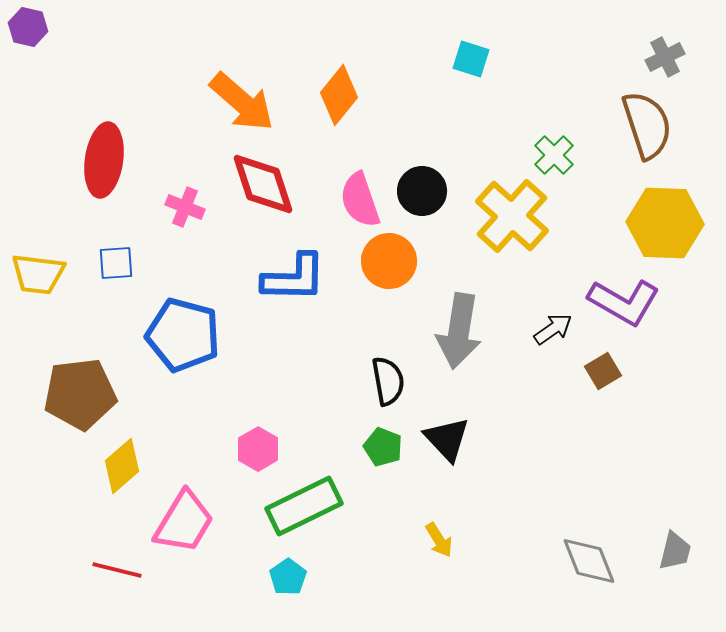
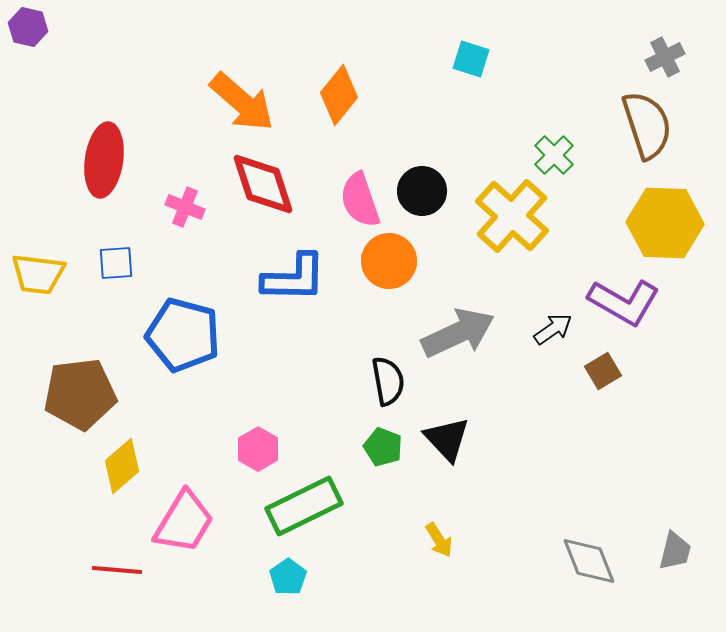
gray arrow: moved 1 px left, 2 px down; rotated 124 degrees counterclockwise
red line: rotated 9 degrees counterclockwise
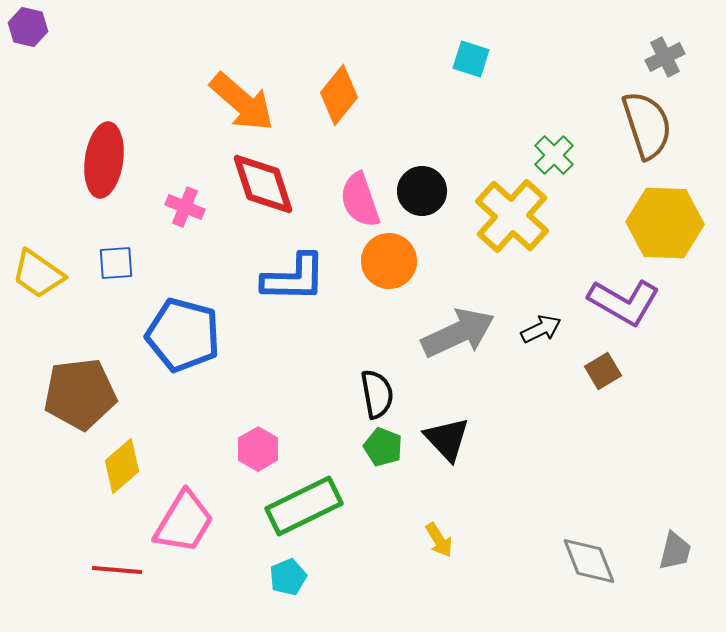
yellow trapezoid: rotated 28 degrees clockwise
black arrow: moved 12 px left; rotated 9 degrees clockwise
black semicircle: moved 11 px left, 13 px down
cyan pentagon: rotated 12 degrees clockwise
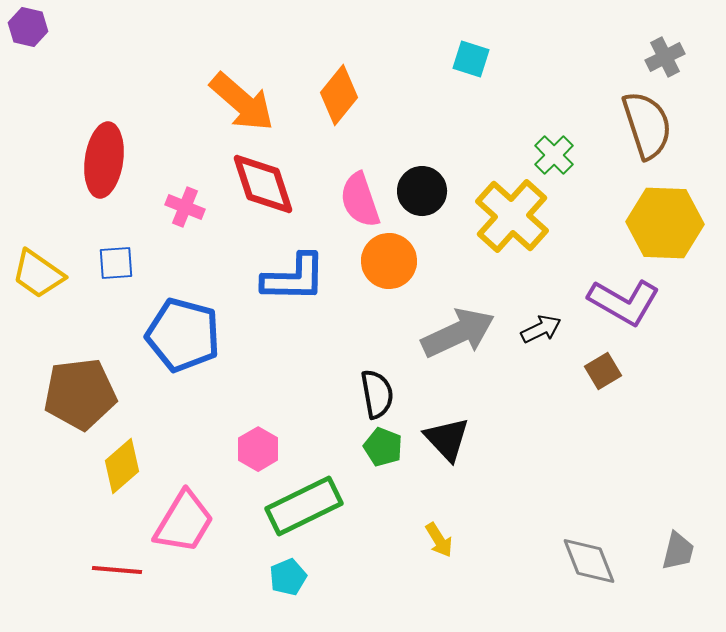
gray trapezoid: moved 3 px right
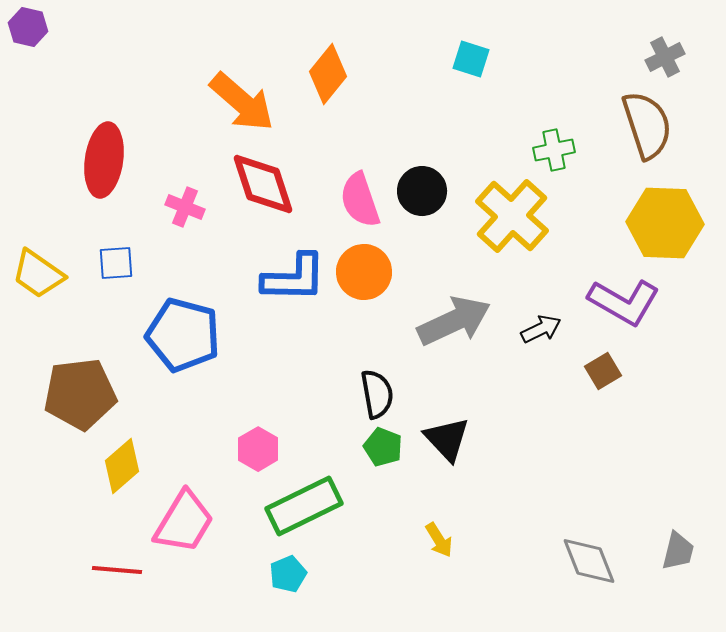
orange diamond: moved 11 px left, 21 px up
green cross: moved 5 px up; rotated 33 degrees clockwise
orange circle: moved 25 px left, 11 px down
gray arrow: moved 4 px left, 12 px up
cyan pentagon: moved 3 px up
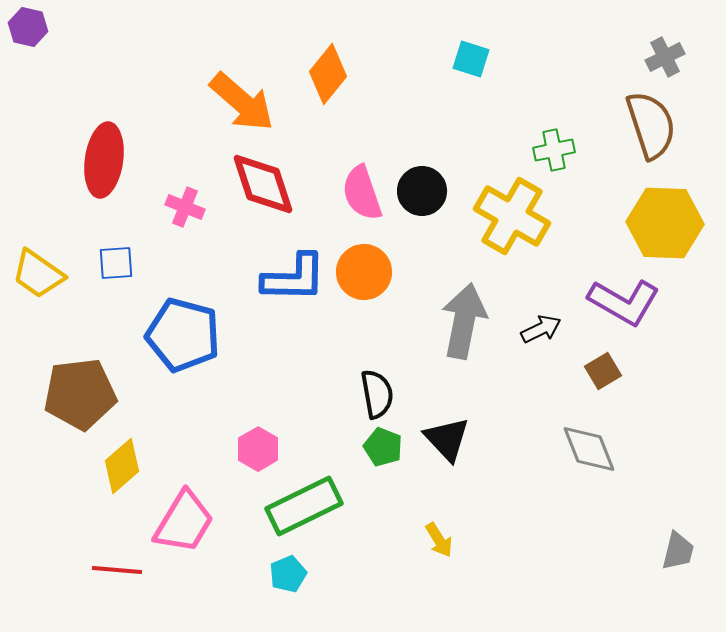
brown semicircle: moved 4 px right
pink semicircle: moved 2 px right, 7 px up
yellow cross: rotated 12 degrees counterclockwise
gray arrow: moved 10 px right; rotated 54 degrees counterclockwise
gray diamond: moved 112 px up
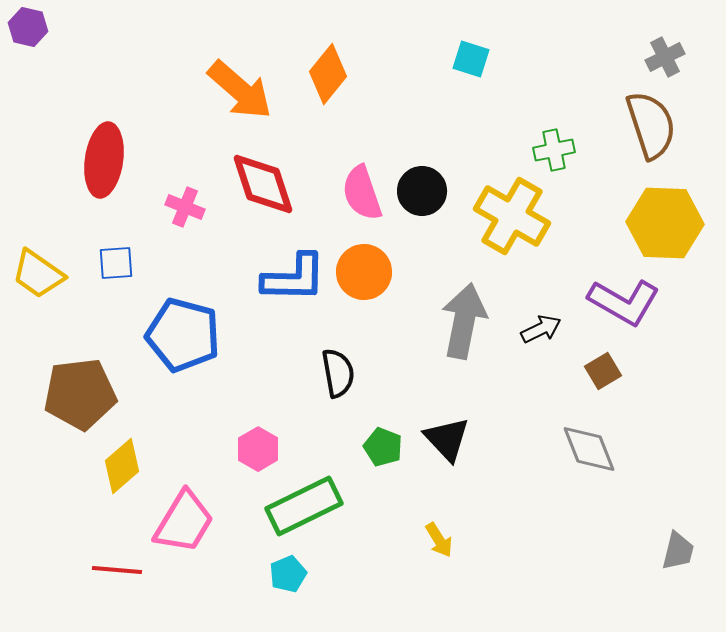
orange arrow: moved 2 px left, 12 px up
black semicircle: moved 39 px left, 21 px up
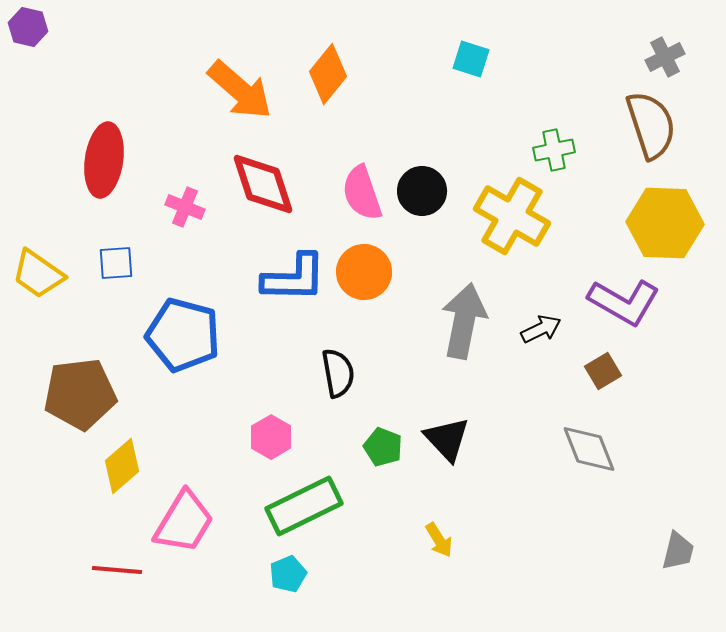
pink hexagon: moved 13 px right, 12 px up
